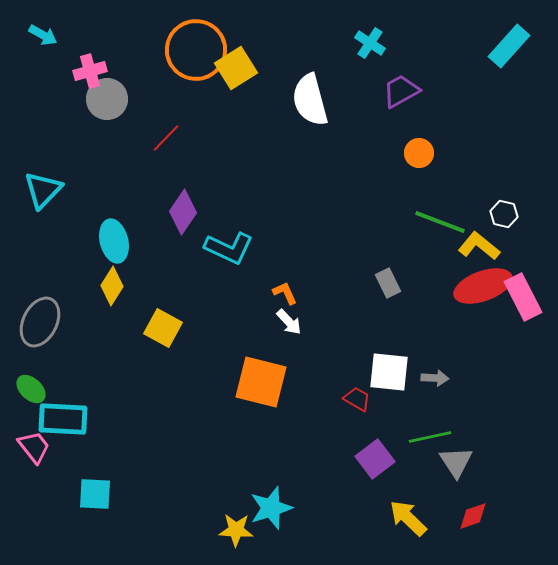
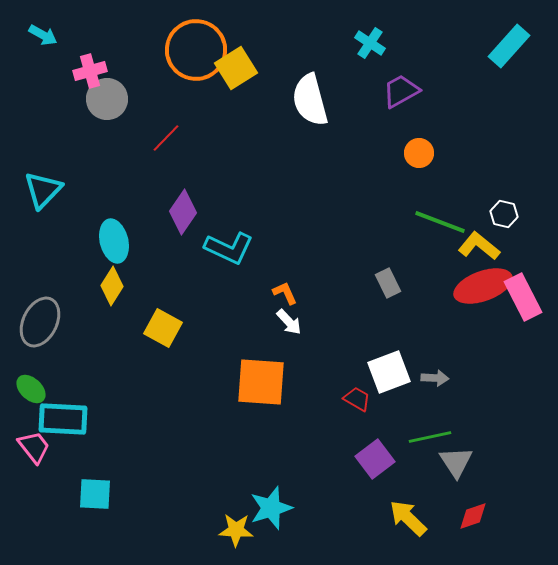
white square at (389, 372): rotated 27 degrees counterclockwise
orange square at (261, 382): rotated 10 degrees counterclockwise
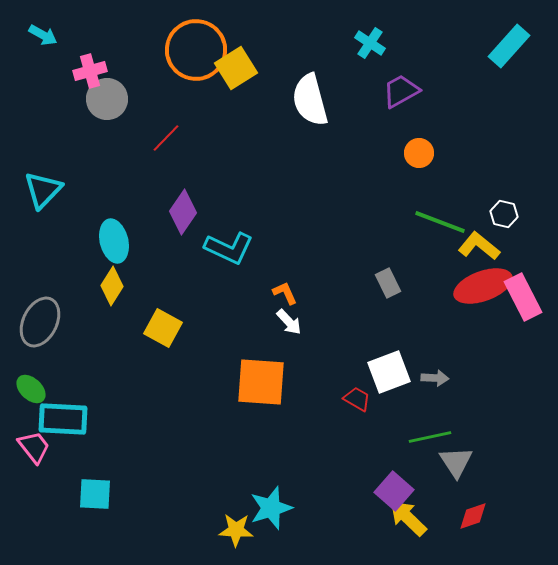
purple square at (375, 459): moved 19 px right, 32 px down; rotated 12 degrees counterclockwise
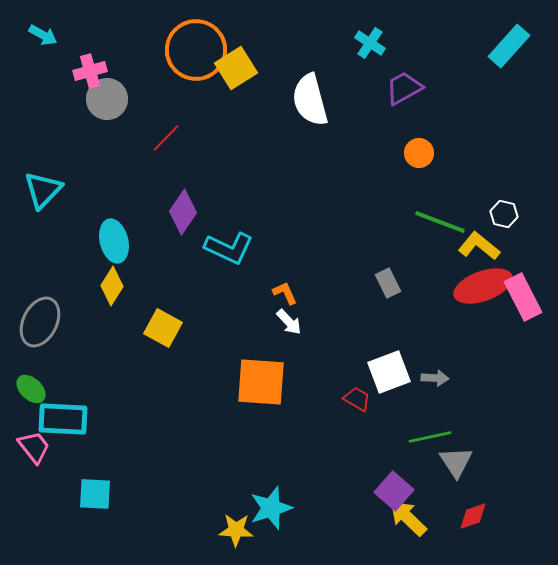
purple trapezoid at (401, 91): moved 3 px right, 3 px up
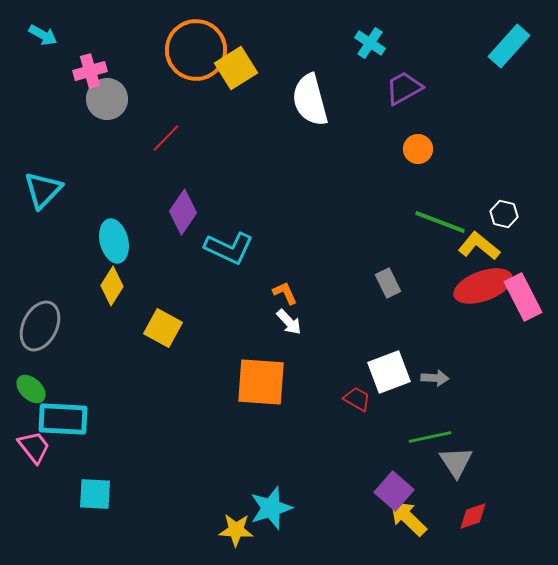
orange circle at (419, 153): moved 1 px left, 4 px up
gray ellipse at (40, 322): moved 4 px down
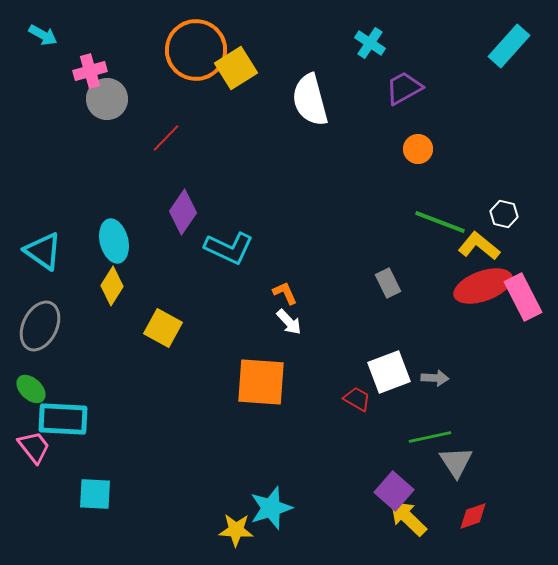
cyan triangle at (43, 190): moved 61 px down; rotated 39 degrees counterclockwise
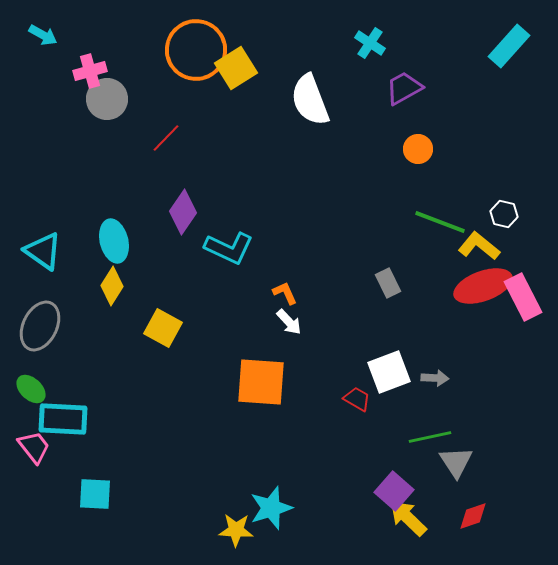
white semicircle at (310, 100): rotated 6 degrees counterclockwise
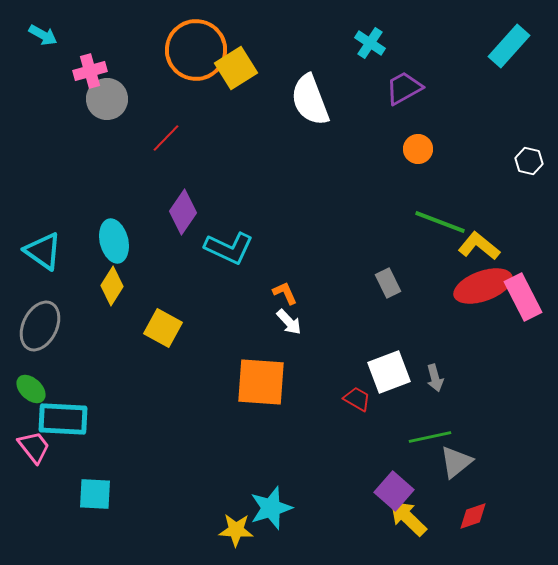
white hexagon at (504, 214): moved 25 px right, 53 px up
gray arrow at (435, 378): rotated 72 degrees clockwise
gray triangle at (456, 462): rotated 24 degrees clockwise
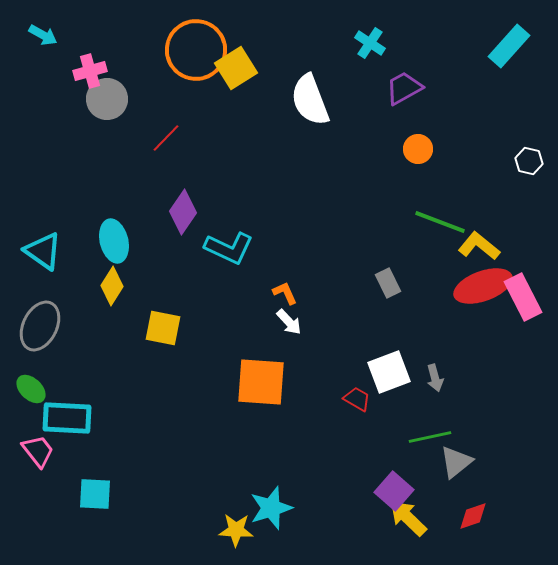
yellow square at (163, 328): rotated 18 degrees counterclockwise
cyan rectangle at (63, 419): moved 4 px right, 1 px up
pink trapezoid at (34, 447): moved 4 px right, 4 px down
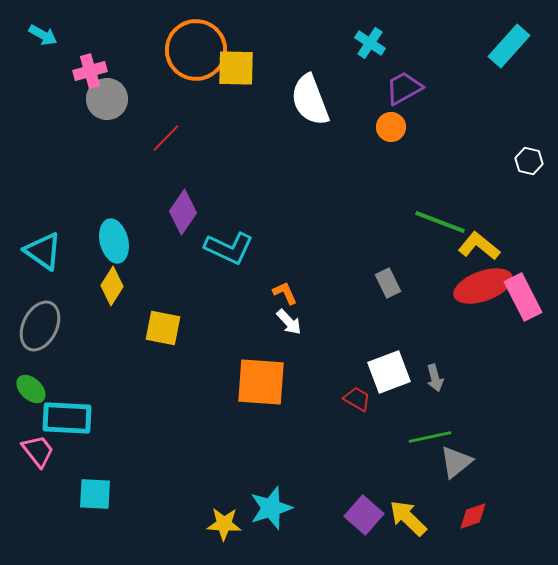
yellow square at (236, 68): rotated 33 degrees clockwise
orange circle at (418, 149): moved 27 px left, 22 px up
purple square at (394, 491): moved 30 px left, 24 px down
yellow star at (236, 530): moved 12 px left, 6 px up
